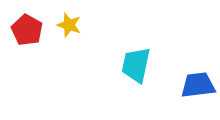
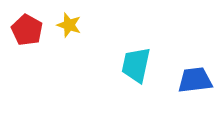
blue trapezoid: moved 3 px left, 5 px up
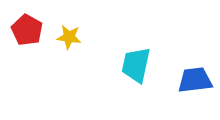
yellow star: moved 12 px down; rotated 10 degrees counterclockwise
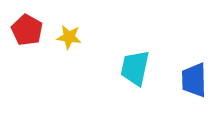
cyan trapezoid: moved 1 px left, 3 px down
blue trapezoid: moved 1 px left; rotated 84 degrees counterclockwise
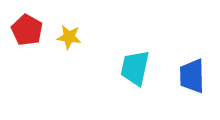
blue trapezoid: moved 2 px left, 4 px up
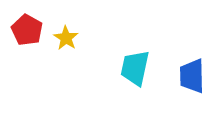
yellow star: moved 3 px left, 1 px down; rotated 25 degrees clockwise
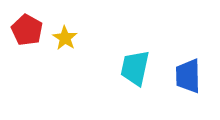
yellow star: moved 1 px left
blue trapezoid: moved 4 px left
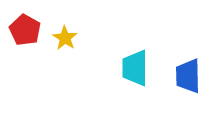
red pentagon: moved 2 px left
cyan trapezoid: rotated 12 degrees counterclockwise
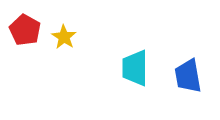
yellow star: moved 1 px left, 1 px up
blue trapezoid: rotated 9 degrees counterclockwise
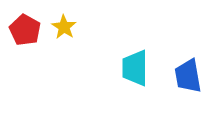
yellow star: moved 10 px up
